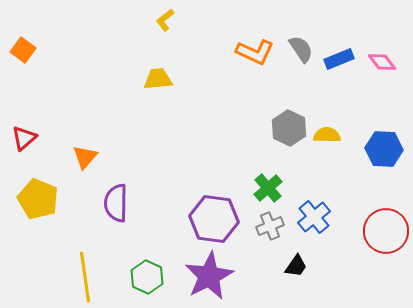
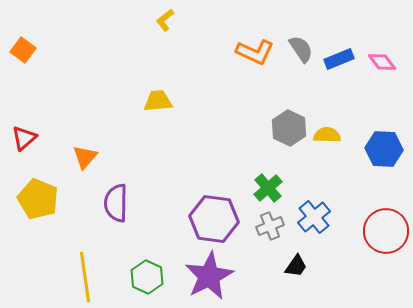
yellow trapezoid: moved 22 px down
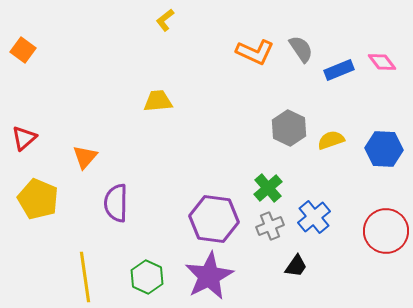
blue rectangle: moved 11 px down
yellow semicircle: moved 4 px right, 5 px down; rotated 20 degrees counterclockwise
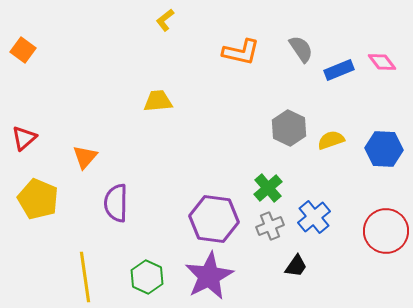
orange L-shape: moved 14 px left; rotated 12 degrees counterclockwise
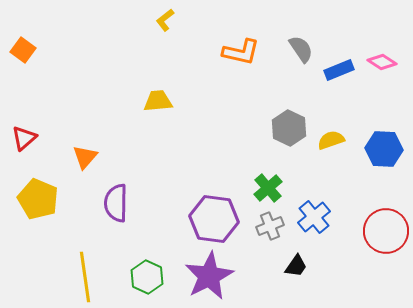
pink diamond: rotated 20 degrees counterclockwise
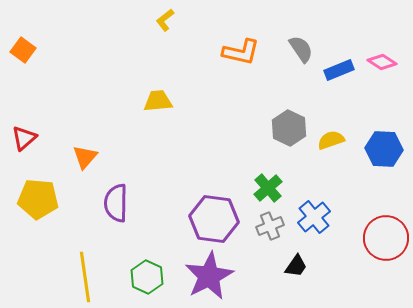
yellow pentagon: rotated 18 degrees counterclockwise
red circle: moved 7 px down
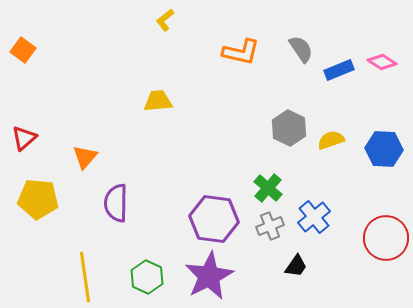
green cross: rotated 8 degrees counterclockwise
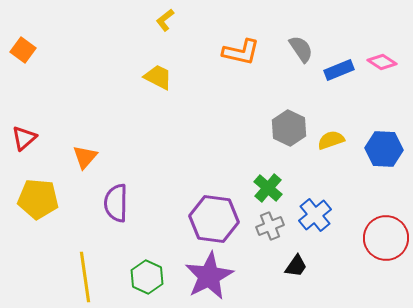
yellow trapezoid: moved 24 px up; rotated 32 degrees clockwise
blue cross: moved 1 px right, 2 px up
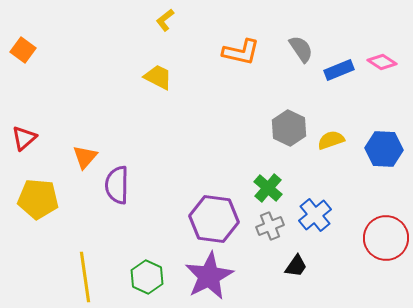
purple semicircle: moved 1 px right, 18 px up
